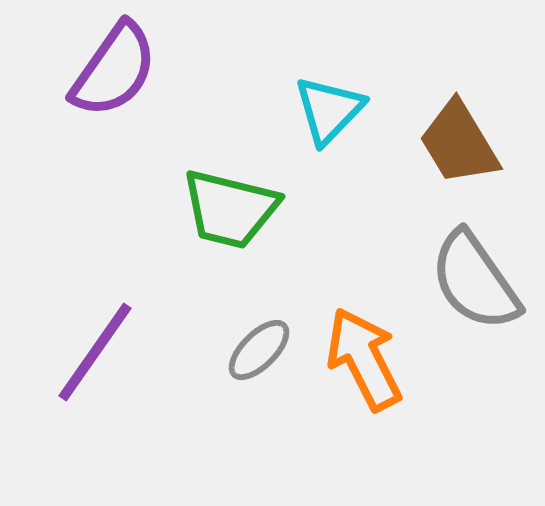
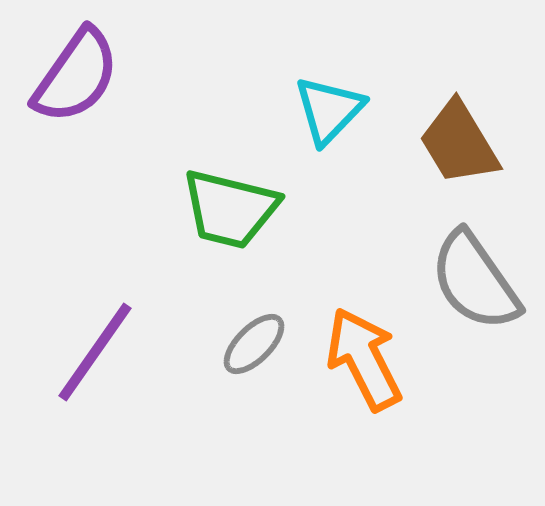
purple semicircle: moved 38 px left, 6 px down
gray ellipse: moved 5 px left, 6 px up
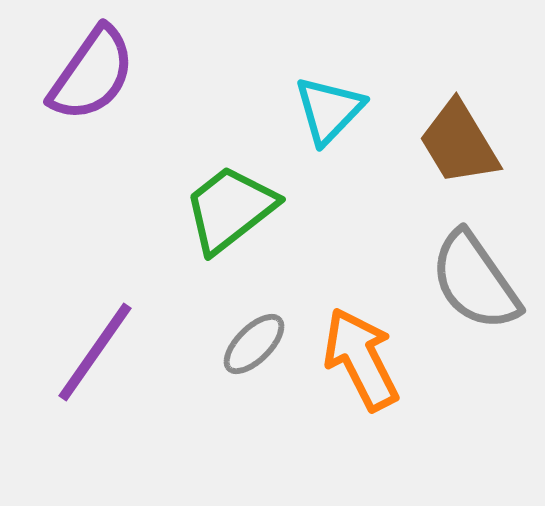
purple semicircle: moved 16 px right, 2 px up
green trapezoid: rotated 128 degrees clockwise
orange arrow: moved 3 px left
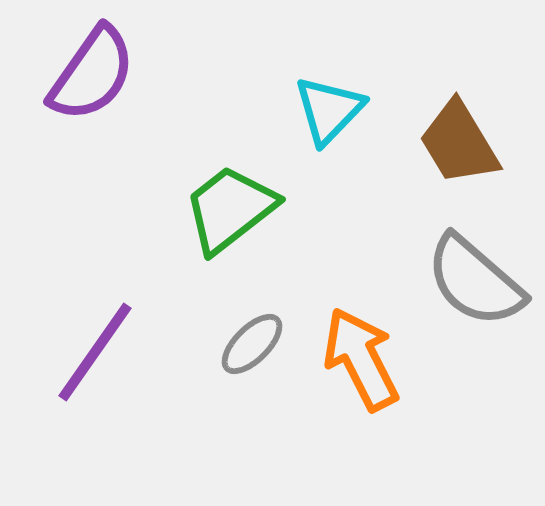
gray semicircle: rotated 14 degrees counterclockwise
gray ellipse: moved 2 px left
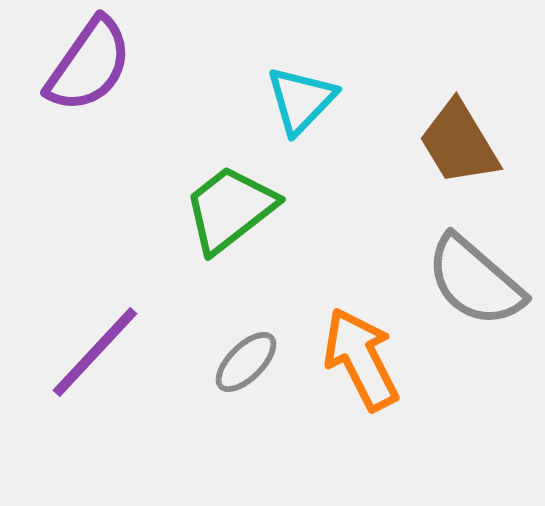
purple semicircle: moved 3 px left, 9 px up
cyan triangle: moved 28 px left, 10 px up
gray ellipse: moved 6 px left, 18 px down
purple line: rotated 8 degrees clockwise
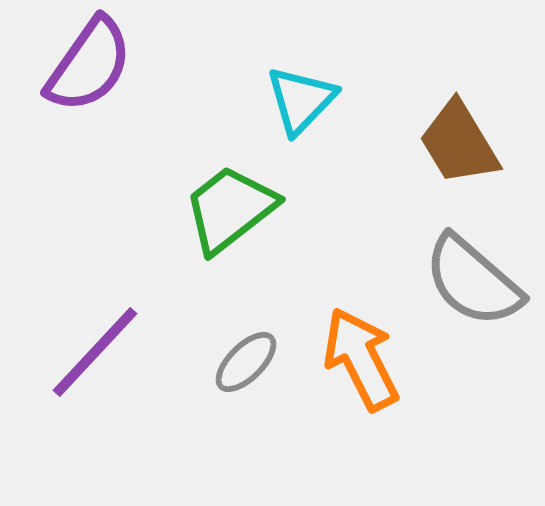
gray semicircle: moved 2 px left
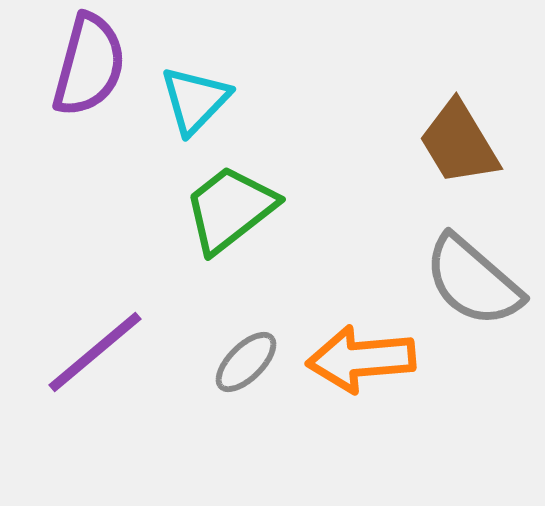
purple semicircle: rotated 20 degrees counterclockwise
cyan triangle: moved 106 px left
purple line: rotated 7 degrees clockwise
orange arrow: rotated 68 degrees counterclockwise
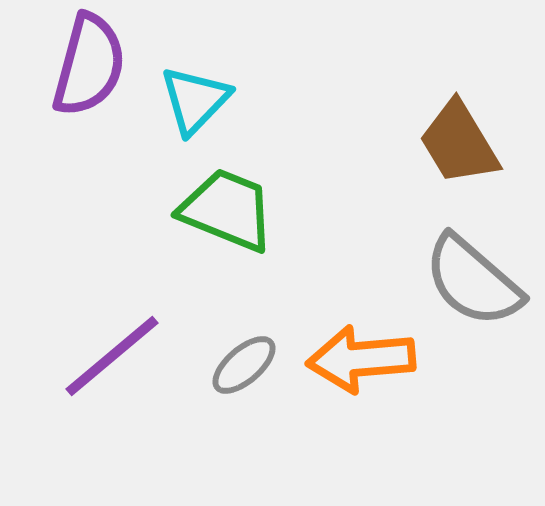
green trapezoid: moved 3 px left, 1 px down; rotated 60 degrees clockwise
purple line: moved 17 px right, 4 px down
gray ellipse: moved 2 px left, 3 px down; rotated 4 degrees clockwise
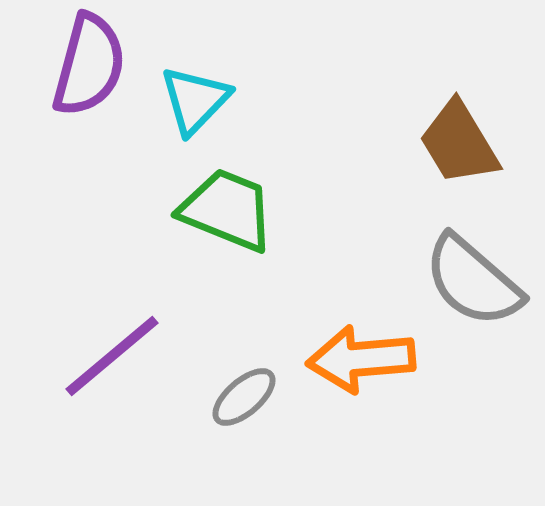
gray ellipse: moved 32 px down
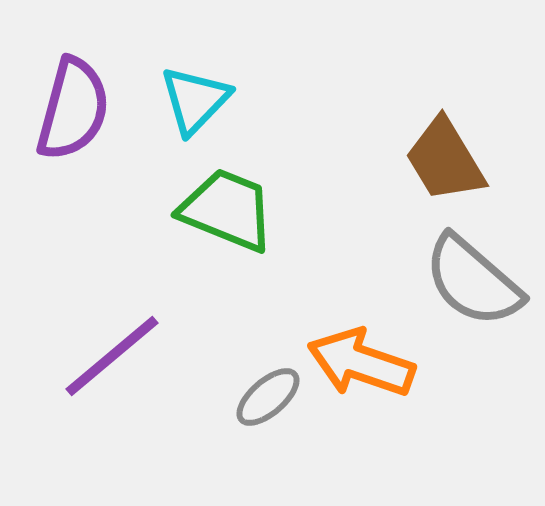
purple semicircle: moved 16 px left, 44 px down
brown trapezoid: moved 14 px left, 17 px down
orange arrow: moved 4 px down; rotated 24 degrees clockwise
gray ellipse: moved 24 px right
